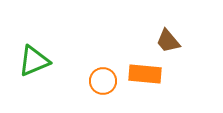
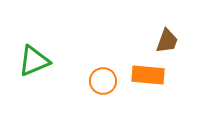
brown trapezoid: moved 1 px left; rotated 120 degrees counterclockwise
orange rectangle: moved 3 px right, 1 px down
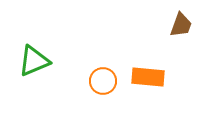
brown trapezoid: moved 14 px right, 16 px up
orange rectangle: moved 2 px down
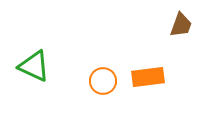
green triangle: moved 5 px down; rotated 48 degrees clockwise
orange rectangle: rotated 12 degrees counterclockwise
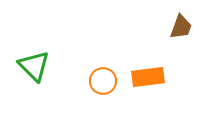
brown trapezoid: moved 2 px down
green triangle: rotated 20 degrees clockwise
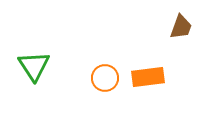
green triangle: rotated 12 degrees clockwise
orange circle: moved 2 px right, 3 px up
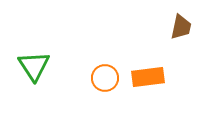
brown trapezoid: rotated 8 degrees counterclockwise
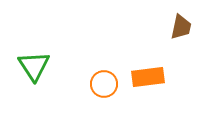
orange circle: moved 1 px left, 6 px down
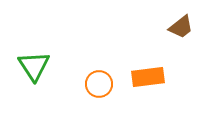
brown trapezoid: rotated 40 degrees clockwise
orange circle: moved 5 px left
